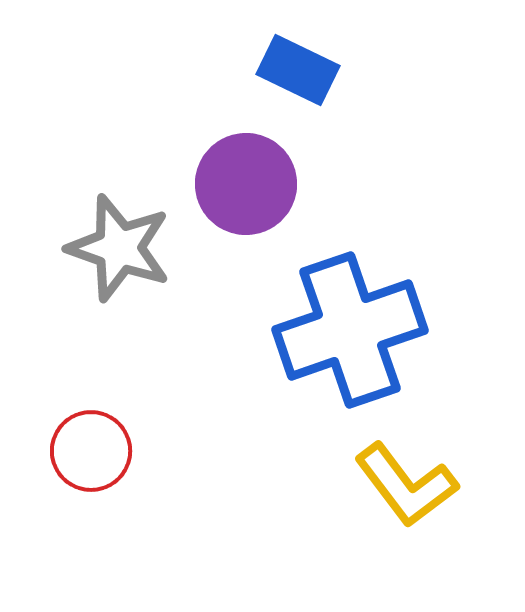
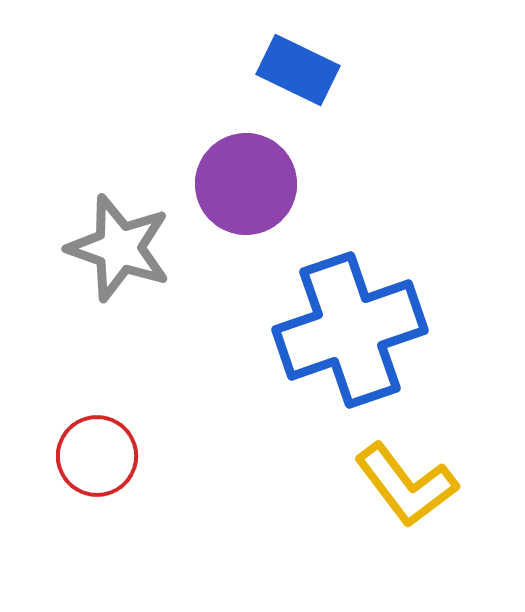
red circle: moved 6 px right, 5 px down
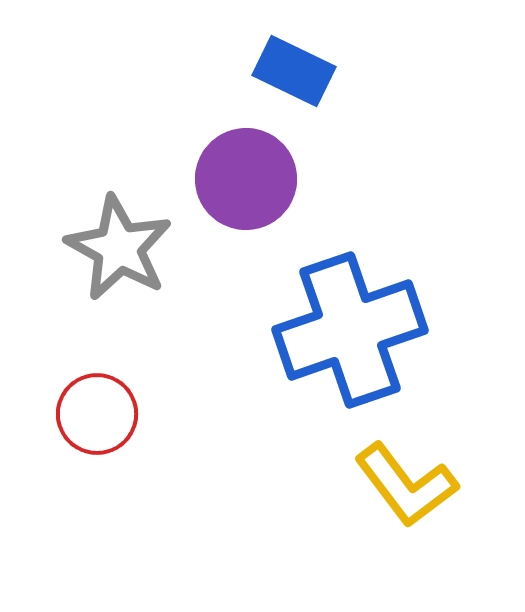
blue rectangle: moved 4 px left, 1 px down
purple circle: moved 5 px up
gray star: rotated 10 degrees clockwise
red circle: moved 42 px up
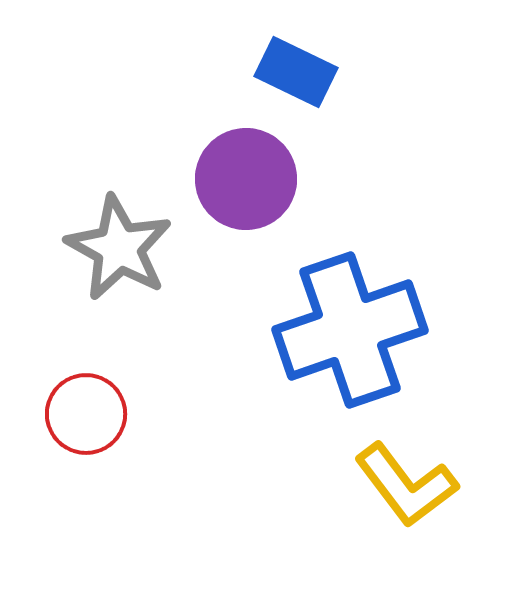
blue rectangle: moved 2 px right, 1 px down
red circle: moved 11 px left
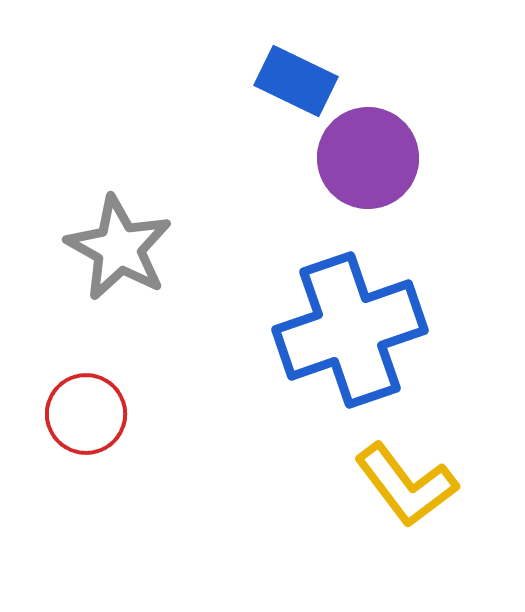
blue rectangle: moved 9 px down
purple circle: moved 122 px right, 21 px up
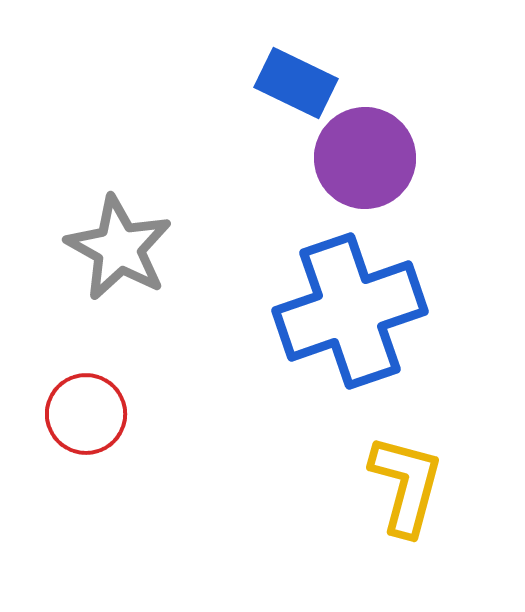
blue rectangle: moved 2 px down
purple circle: moved 3 px left
blue cross: moved 19 px up
yellow L-shape: rotated 128 degrees counterclockwise
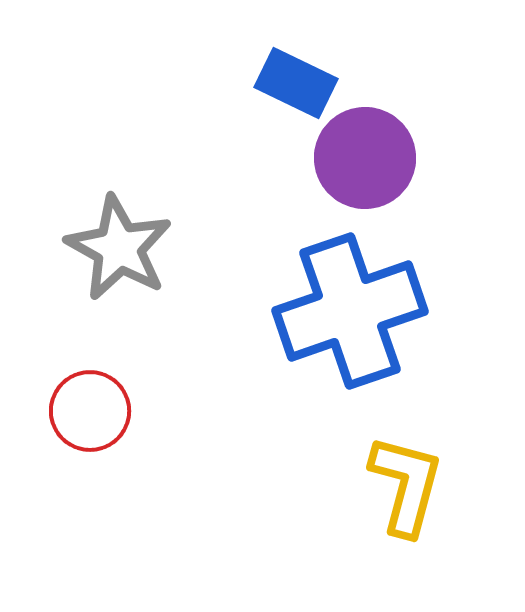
red circle: moved 4 px right, 3 px up
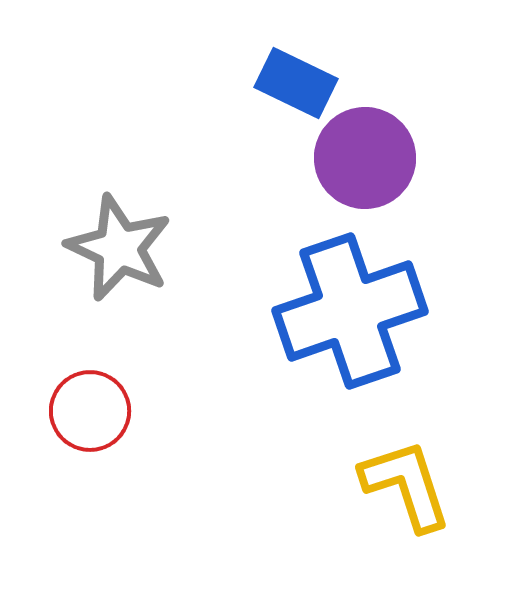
gray star: rotated 4 degrees counterclockwise
yellow L-shape: rotated 33 degrees counterclockwise
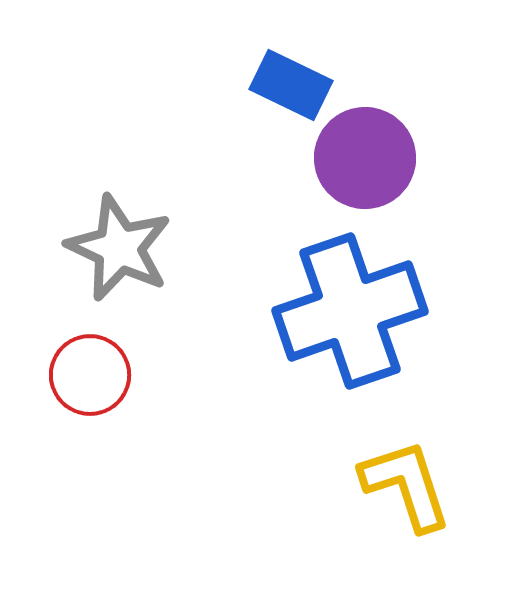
blue rectangle: moved 5 px left, 2 px down
red circle: moved 36 px up
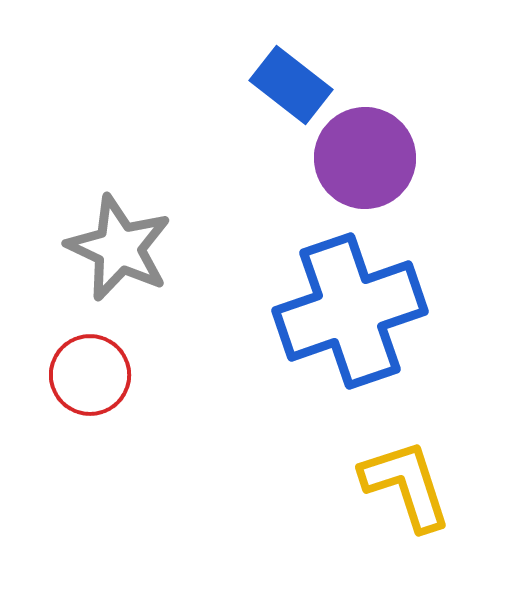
blue rectangle: rotated 12 degrees clockwise
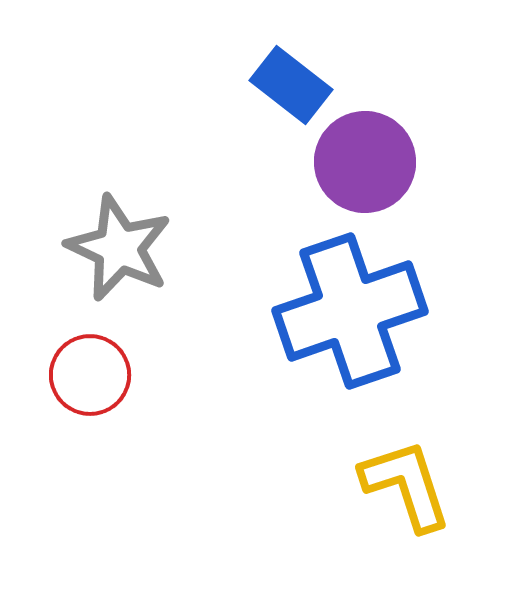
purple circle: moved 4 px down
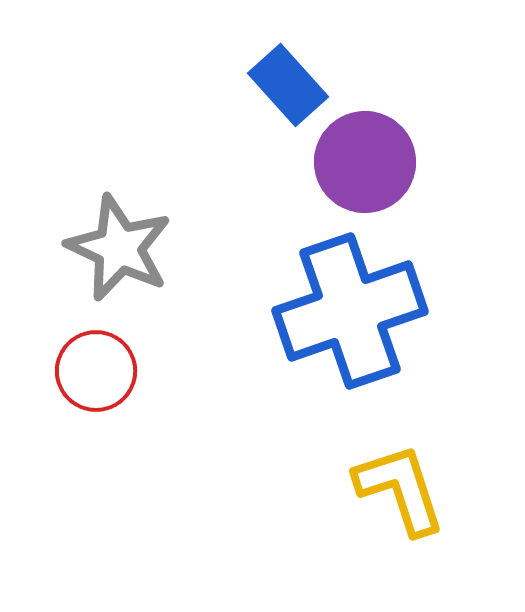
blue rectangle: moved 3 px left; rotated 10 degrees clockwise
red circle: moved 6 px right, 4 px up
yellow L-shape: moved 6 px left, 4 px down
